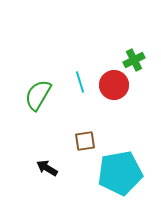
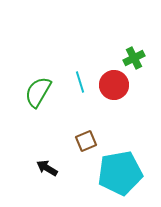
green cross: moved 2 px up
green semicircle: moved 3 px up
brown square: moved 1 px right; rotated 15 degrees counterclockwise
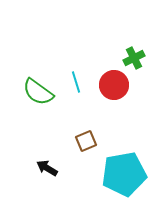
cyan line: moved 4 px left
green semicircle: rotated 84 degrees counterclockwise
cyan pentagon: moved 4 px right, 1 px down
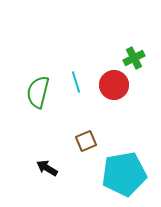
green semicircle: rotated 68 degrees clockwise
